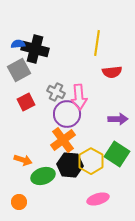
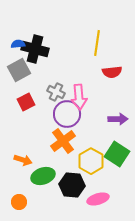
orange cross: moved 1 px down
black hexagon: moved 2 px right, 20 px down
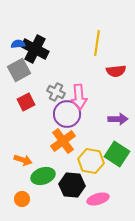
black cross: rotated 12 degrees clockwise
red semicircle: moved 4 px right, 1 px up
yellow hexagon: rotated 20 degrees counterclockwise
orange circle: moved 3 px right, 3 px up
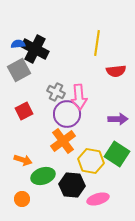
red square: moved 2 px left, 9 px down
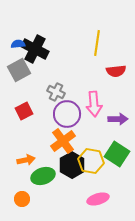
pink arrow: moved 15 px right, 7 px down
orange arrow: moved 3 px right; rotated 30 degrees counterclockwise
black hexagon: moved 20 px up; rotated 25 degrees clockwise
